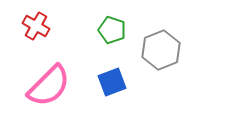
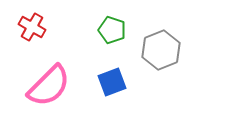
red cross: moved 4 px left, 1 px down
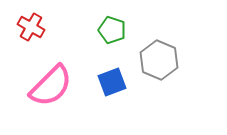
red cross: moved 1 px left
gray hexagon: moved 2 px left, 10 px down; rotated 15 degrees counterclockwise
pink semicircle: moved 2 px right
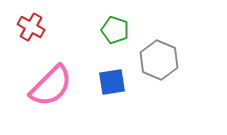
green pentagon: moved 3 px right
blue square: rotated 12 degrees clockwise
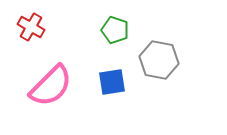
gray hexagon: rotated 12 degrees counterclockwise
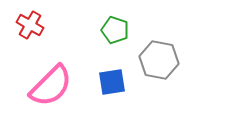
red cross: moved 1 px left, 2 px up
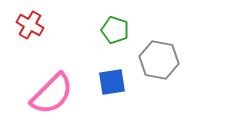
pink semicircle: moved 1 px right, 8 px down
